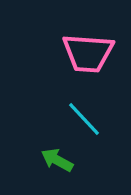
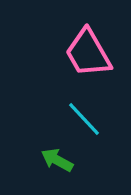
pink trapezoid: rotated 56 degrees clockwise
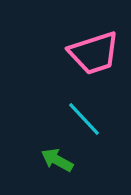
pink trapezoid: moved 6 px right; rotated 78 degrees counterclockwise
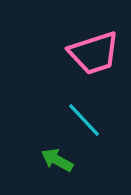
cyan line: moved 1 px down
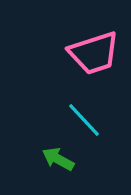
green arrow: moved 1 px right, 1 px up
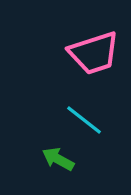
cyan line: rotated 9 degrees counterclockwise
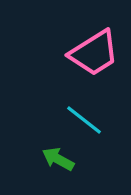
pink trapezoid: rotated 14 degrees counterclockwise
